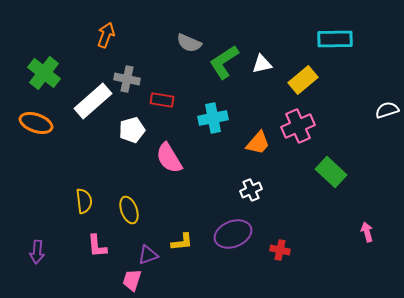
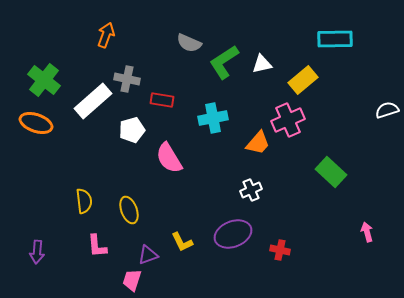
green cross: moved 7 px down
pink cross: moved 10 px left, 6 px up
yellow L-shape: rotated 70 degrees clockwise
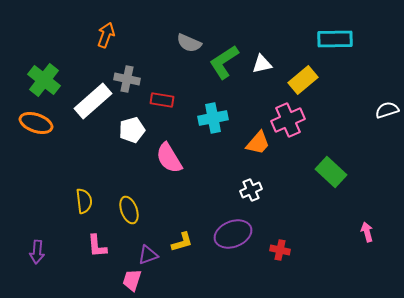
yellow L-shape: rotated 80 degrees counterclockwise
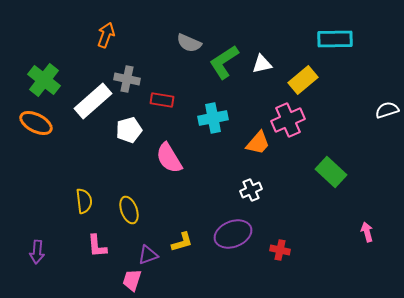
orange ellipse: rotated 8 degrees clockwise
white pentagon: moved 3 px left
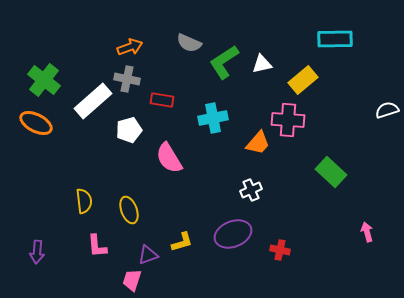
orange arrow: moved 24 px right, 12 px down; rotated 50 degrees clockwise
pink cross: rotated 28 degrees clockwise
